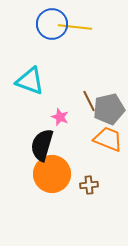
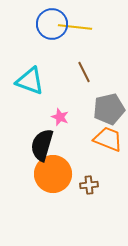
brown line: moved 5 px left, 29 px up
orange circle: moved 1 px right
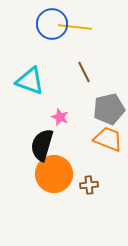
orange circle: moved 1 px right
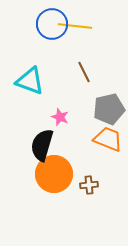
yellow line: moved 1 px up
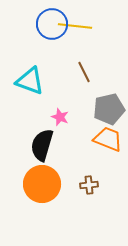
orange circle: moved 12 px left, 10 px down
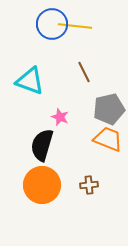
orange circle: moved 1 px down
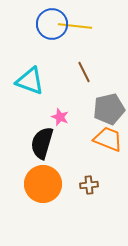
black semicircle: moved 2 px up
orange circle: moved 1 px right, 1 px up
